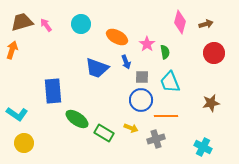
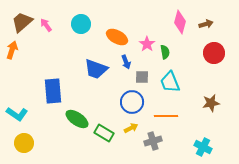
brown trapezoid: rotated 25 degrees counterclockwise
blue trapezoid: moved 1 px left, 1 px down
blue circle: moved 9 px left, 2 px down
yellow arrow: rotated 48 degrees counterclockwise
gray cross: moved 3 px left, 2 px down
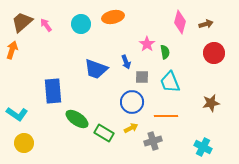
orange ellipse: moved 4 px left, 20 px up; rotated 40 degrees counterclockwise
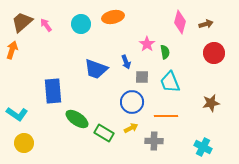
gray cross: moved 1 px right; rotated 18 degrees clockwise
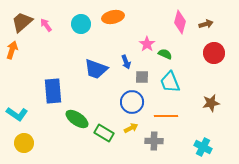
green semicircle: moved 2 px down; rotated 56 degrees counterclockwise
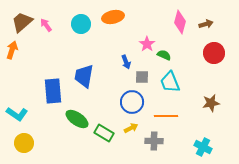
green semicircle: moved 1 px left, 1 px down
blue trapezoid: moved 12 px left, 7 px down; rotated 80 degrees clockwise
